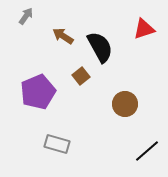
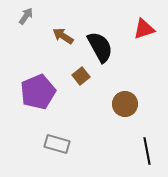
black line: rotated 60 degrees counterclockwise
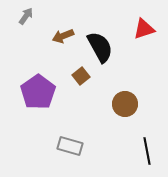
brown arrow: rotated 55 degrees counterclockwise
purple pentagon: rotated 12 degrees counterclockwise
gray rectangle: moved 13 px right, 2 px down
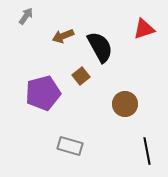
purple pentagon: moved 5 px right, 1 px down; rotated 20 degrees clockwise
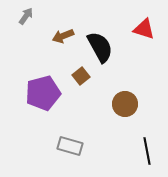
red triangle: rotated 35 degrees clockwise
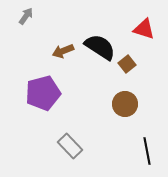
brown arrow: moved 15 px down
black semicircle: rotated 28 degrees counterclockwise
brown square: moved 46 px right, 12 px up
gray rectangle: rotated 30 degrees clockwise
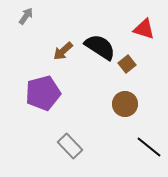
brown arrow: rotated 20 degrees counterclockwise
black line: moved 2 px right, 4 px up; rotated 40 degrees counterclockwise
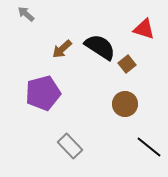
gray arrow: moved 2 px up; rotated 84 degrees counterclockwise
brown arrow: moved 1 px left, 2 px up
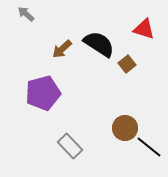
black semicircle: moved 1 px left, 3 px up
brown circle: moved 24 px down
